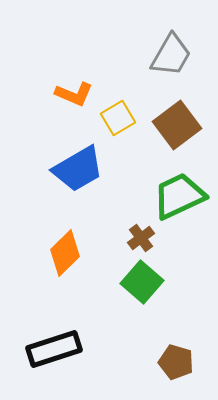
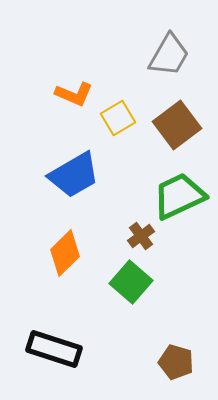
gray trapezoid: moved 2 px left
blue trapezoid: moved 4 px left, 6 px down
brown cross: moved 2 px up
green square: moved 11 px left
black rectangle: rotated 36 degrees clockwise
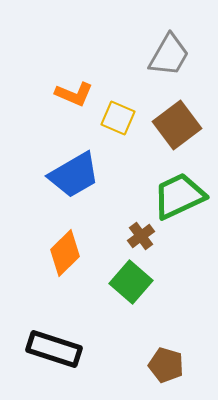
yellow square: rotated 36 degrees counterclockwise
brown pentagon: moved 10 px left, 3 px down
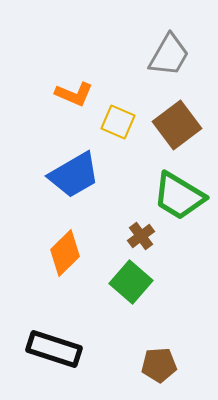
yellow square: moved 4 px down
green trapezoid: rotated 124 degrees counterclockwise
brown pentagon: moved 7 px left; rotated 20 degrees counterclockwise
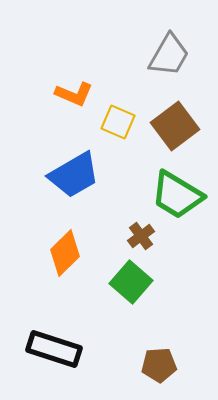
brown square: moved 2 px left, 1 px down
green trapezoid: moved 2 px left, 1 px up
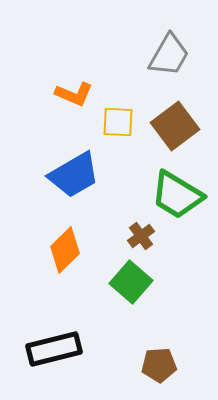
yellow square: rotated 20 degrees counterclockwise
orange diamond: moved 3 px up
black rectangle: rotated 32 degrees counterclockwise
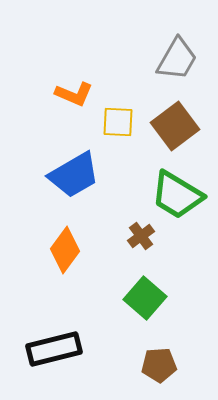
gray trapezoid: moved 8 px right, 4 px down
orange diamond: rotated 9 degrees counterclockwise
green square: moved 14 px right, 16 px down
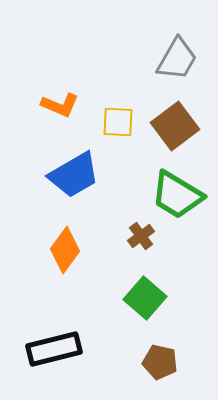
orange L-shape: moved 14 px left, 11 px down
brown pentagon: moved 1 px right, 3 px up; rotated 16 degrees clockwise
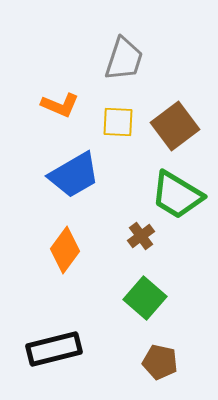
gray trapezoid: moved 53 px left; rotated 12 degrees counterclockwise
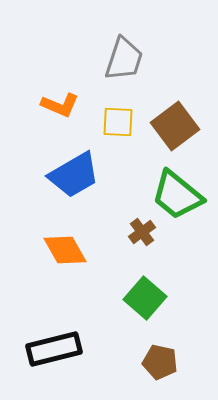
green trapezoid: rotated 8 degrees clockwise
brown cross: moved 1 px right, 4 px up
orange diamond: rotated 66 degrees counterclockwise
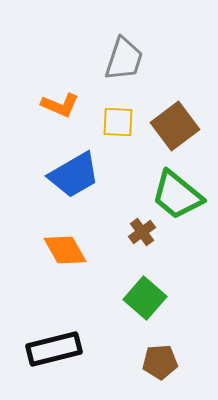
brown pentagon: rotated 16 degrees counterclockwise
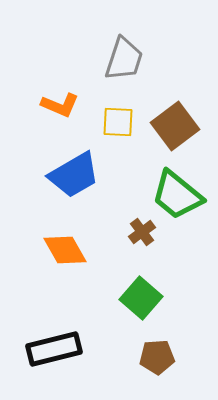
green square: moved 4 px left
brown pentagon: moved 3 px left, 5 px up
